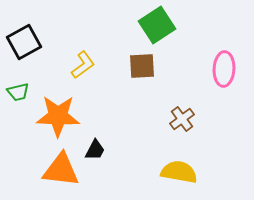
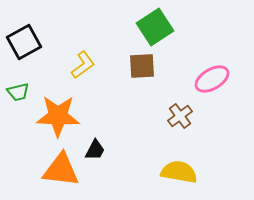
green square: moved 2 px left, 2 px down
pink ellipse: moved 12 px left, 10 px down; rotated 56 degrees clockwise
brown cross: moved 2 px left, 3 px up
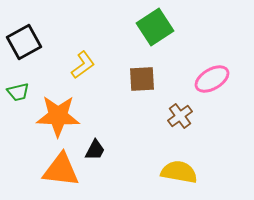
brown square: moved 13 px down
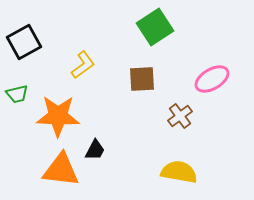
green trapezoid: moved 1 px left, 2 px down
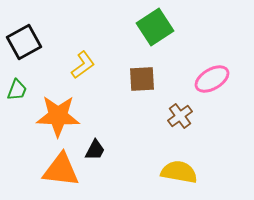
green trapezoid: moved 4 px up; rotated 55 degrees counterclockwise
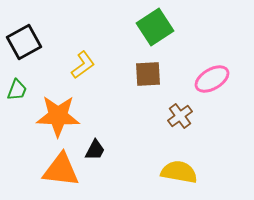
brown square: moved 6 px right, 5 px up
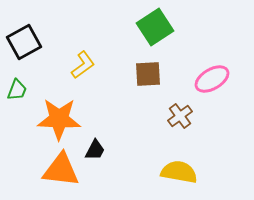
orange star: moved 1 px right, 3 px down
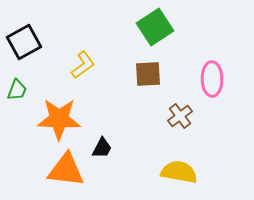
pink ellipse: rotated 60 degrees counterclockwise
black trapezoid: moved 7 px right, 2 px up
orange triangle: moved 5 px right
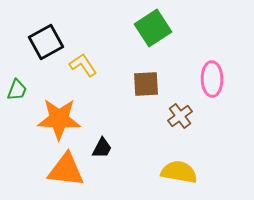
green square: moved 2 px left, 1 px down
black square: moved 22 px right
yellow L-shape: rotated 88 degrees counterclockwise
brown square: moved 2 px left, 10 px down
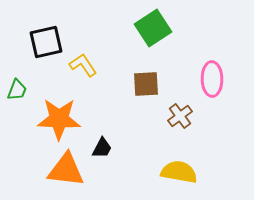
black square: rotated 16 degrees clockwise
